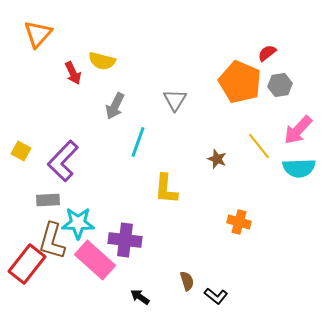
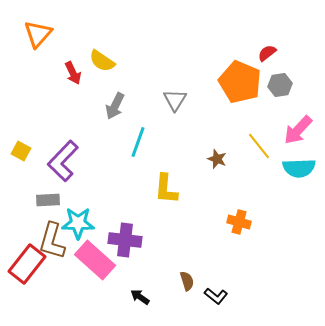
yellow semicircle: rotated 20 degrees clockwise
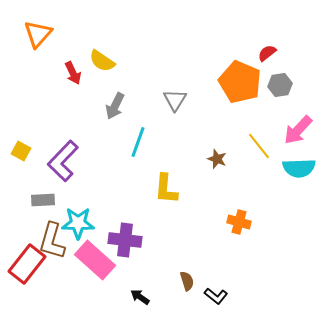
gray rectangle: moved 5 px left
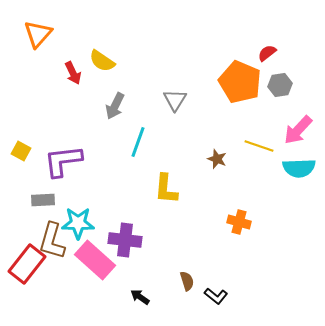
yellow line: rotated 32 degrees counterclockwise
purple L-shape: rotated 39 degrees clockwise
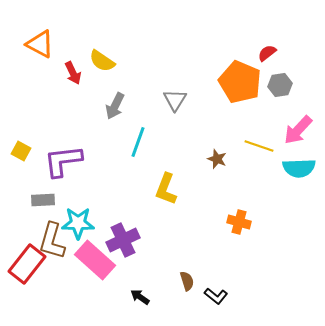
orange triangle: moved 2 px right, 10 px down; rotated 44 degrees counterclockwise
yellow L-shape: rotated 16 degrees clockwise
purple cross: moved 2 px left; rotated 32 degrees counterclockwise
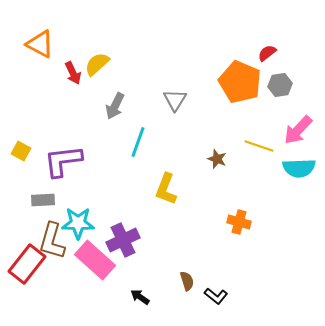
yellow semicircle: moved 5 px left, 3 px down; rotated 104 degrees clockwise
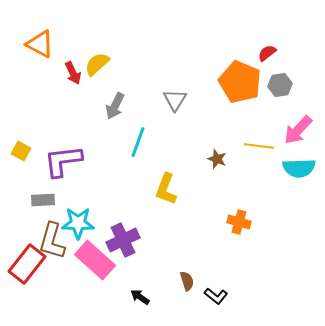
yellow line: rotated 12 degrees counterclockwise
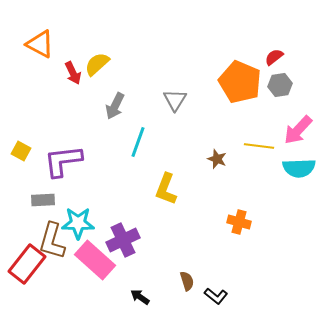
red semicircle: moved 7 px right, 4 px down
